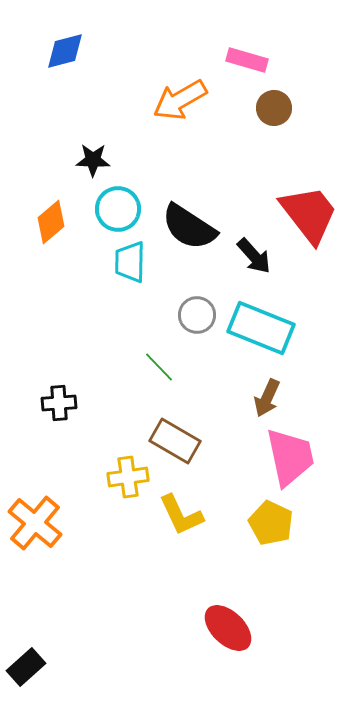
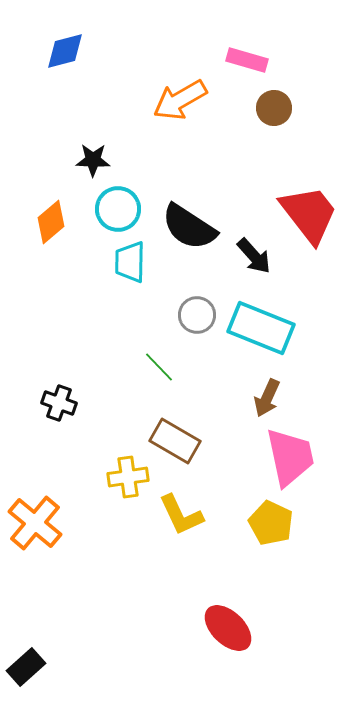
black cross: rotated 24 degrees clockwise
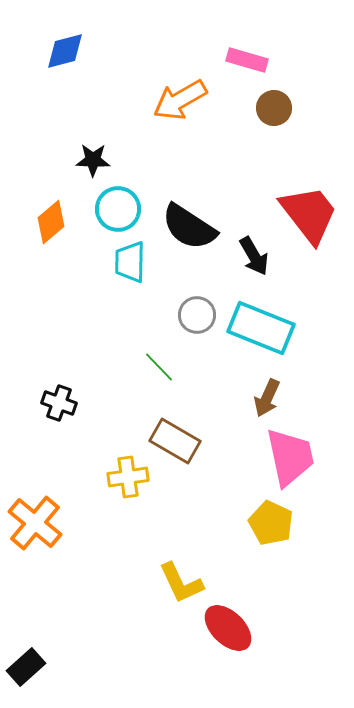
black arrow: rotated 12 degrees clockwise
yellow L-shape: moved 68 px down
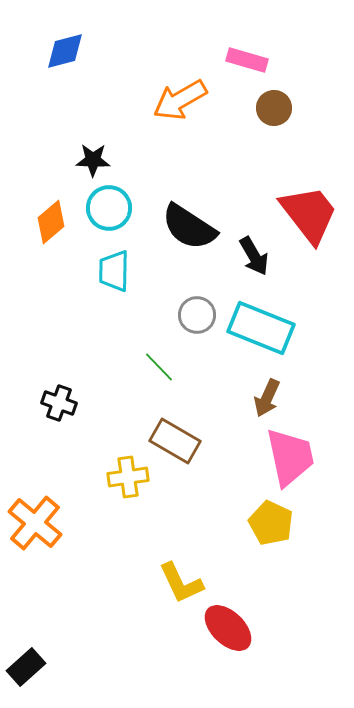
cyan circle: moved 9 px left, 1 px up
cyan trapezoid: moved 16 px left, 9 px down
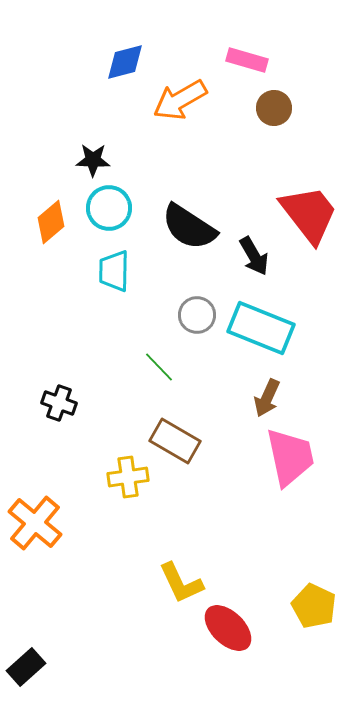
blue diamond: moved 60 px right, 11 px down
yellow pentagon: moved 43 px right, 83 px down
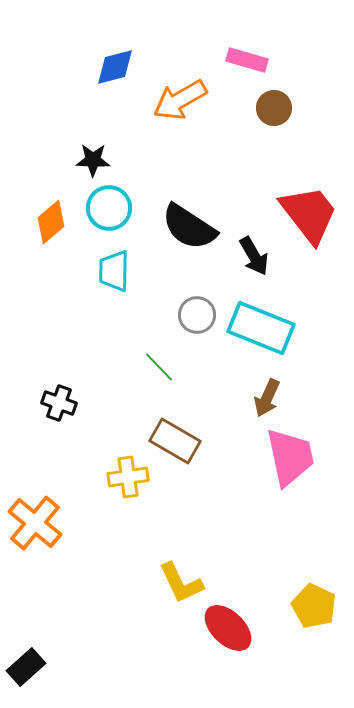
blue diamond: moved 10 px left, 5 px down
